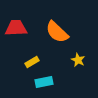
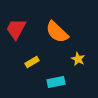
red trapezoid: moved 1 px down; rotated 60 degrees counterclockwise
yellow star: moved 1 px up
cyan rectangle: moved 12 px right
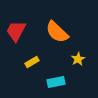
red trapezoid: moved 2 px down
yellow star: rotated 16 degrees clockwise
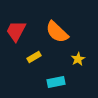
yellow rectangle: moved 2 px right, 5 px up
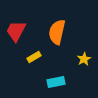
orange semicircle: rotated 60 degrees clockwise
yellow star: moved 6 px right
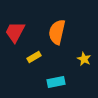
red trapezoid: moved 1 px left, 1 px down
yellow star: rotated 16 degrees counterclockwise
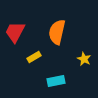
cyan rectangle: moved 1 px up
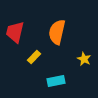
red trapezoid: rotated 15 degrees counterclockwise
yellow rectangle: rotated 16 degrees counterclockwise
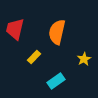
red trapezoid: moved 3 px up
yellow star: rotated 16 degrees clockwise
cyan rectangle: rotated 24 degrees counterclockwise
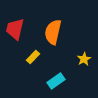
orange semicircle: moved 4 px left
yellow rectangle: moved 1 px left
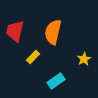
red trapezoid: moved 2 px down
